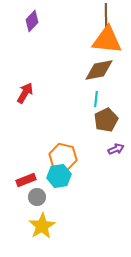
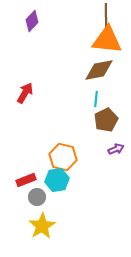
cyan hexagon: moved 2 px left, 4 px down
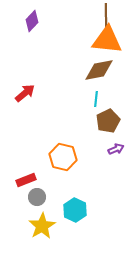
red arrow: rotated 20 degrees clockwise
brown pentagon: moved 2 px right, 1 px down
cyan hexagon: moved 18 px right, 30 px down; rotated 25 degrees counterclockwise
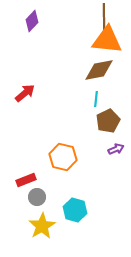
brown line: moved 2 px left
cyan hexagon: rotated 10 degrees counterclockwise
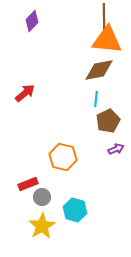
red rectangle: moved 2 px right, 4 px down
gray circle: moved 5 px right
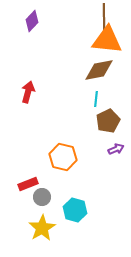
red arrow: moved 3 px right, 1 px up; rotated 35 degrees counterclockwise
yellow star: moved 2 px down
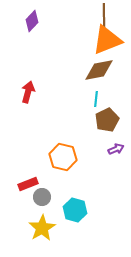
orange triangle: rotated 28 degrees counterclockwise
brown pentagon: moved 1 px left, 1 px up
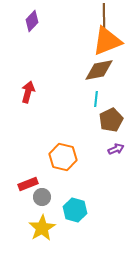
orange triangle: moved 1 px down
brown pentagon: moved 4 px right
